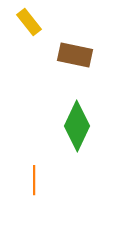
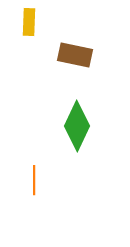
yellow rectangle: rotated 40 degrees clockwise
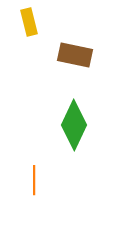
yellow rectangle: rotated 16 degrees counterclockwise
green diamond: moved 3 px left, 1 px up
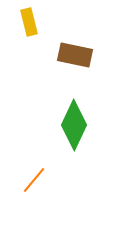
orange line: rotated 40 degrees clockwise
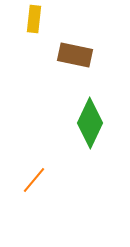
yellow rectangle: moved 5 px right, 3 px up; rotated 20 degrees clockwise
green diamond: moved 16 px right, 2 px up
